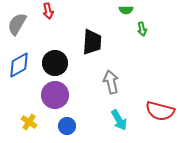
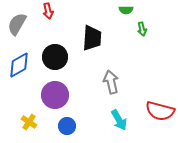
black trapezoid: moved 4 px up
black circle: moved 6 px up
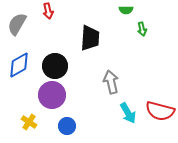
black trapezoid: moved 2 px left
black circle: moved 9 px down
purple circle: moved 3 px left
cyan arrow: moved 9 px right, 7 px up
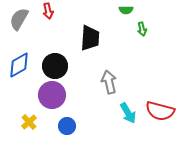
gray semicircle: moved 2 px right, 5 px up
gray arrow: moved 2 px left
yellow cross: rotated 14 degrees clockwise
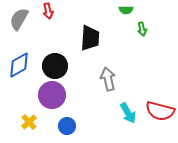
gray arrow: moved 1 px left, 3 px up
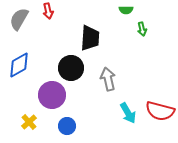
black circle: moved 16 px right, 2 px down
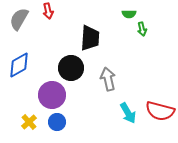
green semicircle: moved 3 px right, 4 px down
blue circle: moved 10 px left, 4 px up
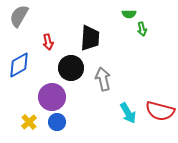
red arrow: moved 31 px down
gray semicircle: moved 3 px up
gray arrow: moved 5 px left
purple circle: moved 2 px down
